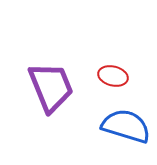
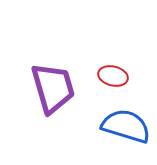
purple trapezoid: moved 2 px right, 1 px down; rotated 6 degrees clockwise
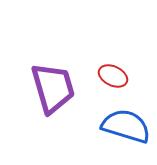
red ellipse: rotated 12 degrees clockwise
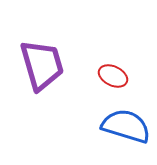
purple trapezoid: moved 11 px left, 23 px up
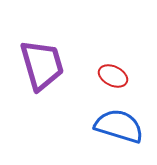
blue semicircle: moved 7 px left
